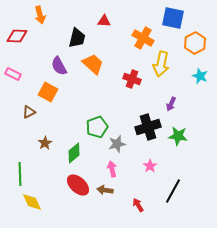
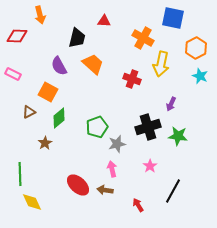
orange hexagon: moved 1 px right, 5 px down
green diamond: moved 15 px left, 35 px up
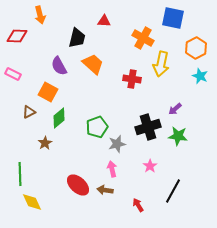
red cross: rotated 12 degrees counterclockwise
purple arrow: moved 4 px right, 5 px down; rotated 24 degrees clockwise
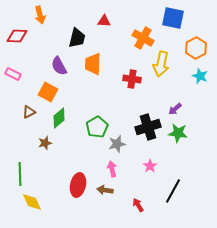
orange trapezoid: rotated 130 degrees counterclockwise
green pentagon: rotated 10 degrees counterclockwise
green star: moved 3 px up
brown star: rotated 16 degrees clockwise
red ellipse: rotated 60 degrees clockwise
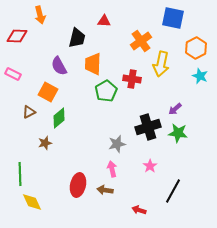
orange cross: moved 2 px left, 3 px down; rotated 25 degrees clockwise
green pentagon: moved 9 px right, 36 px up
red arrow: moved 1 px right, 5 px down; rotated 40 degrees counterclockwise
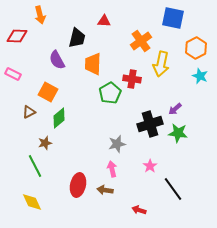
purple semicircle: moved 2 px left, 6 px up
green pentagon: moved 4 px right, 2 px down
black cross: moved 2 px right, 3 px up
green line: moved 15 px right, 8 px up; rotated 25 degrees counterclockwise
black line: moved 2 px up; rotated 65 degrees counterclockwise
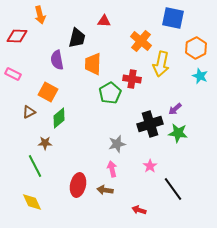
orange cross: rotated 15 degrees counterclockwise
purple semicircle: rotated 18 degrees clockwise
brown star: rotated 16 degrees clockwise
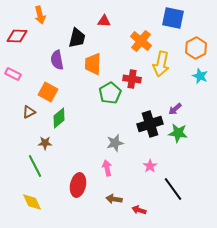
gray star: moved 2 px left, 1 px up
pink arrow: moved 5 px left, 1 px up
brown arrow: moved 9 px right, 9 px down
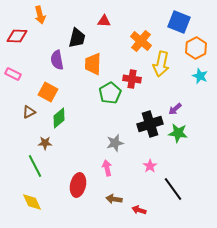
blue square: moved 6 px right, 4 px down; rotated 10 degrees clockwise
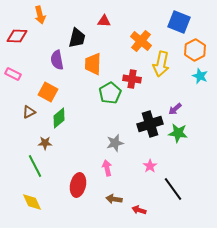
orange hexagon: moved 1 px left, 2 px down
